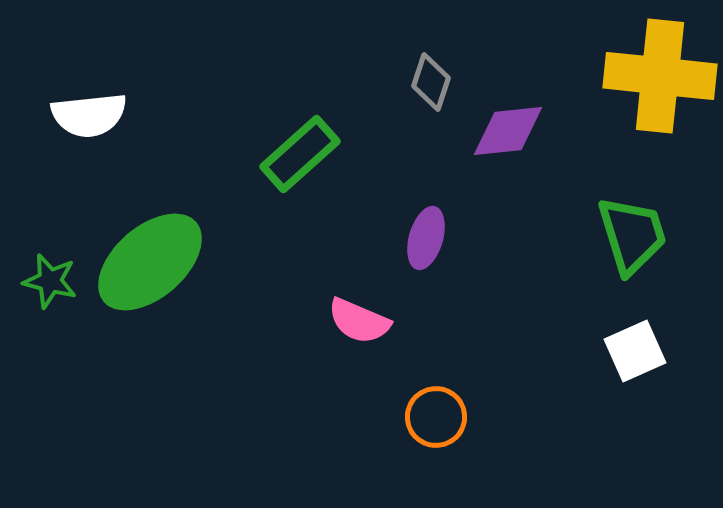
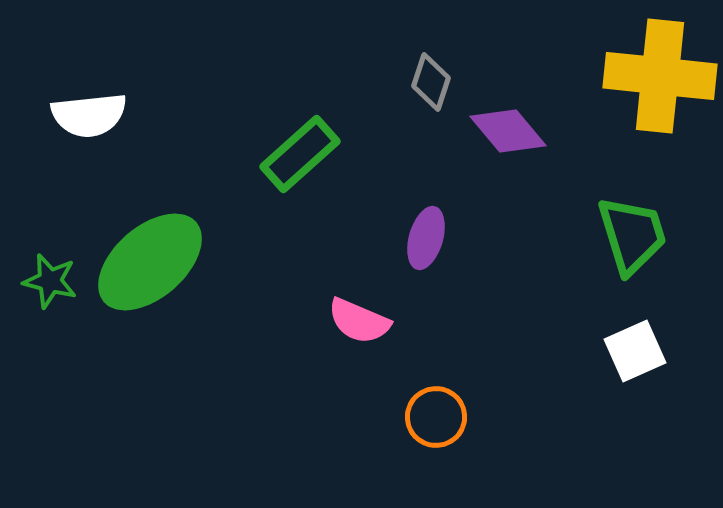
purple diamond: rotated 56 degrees clockwise
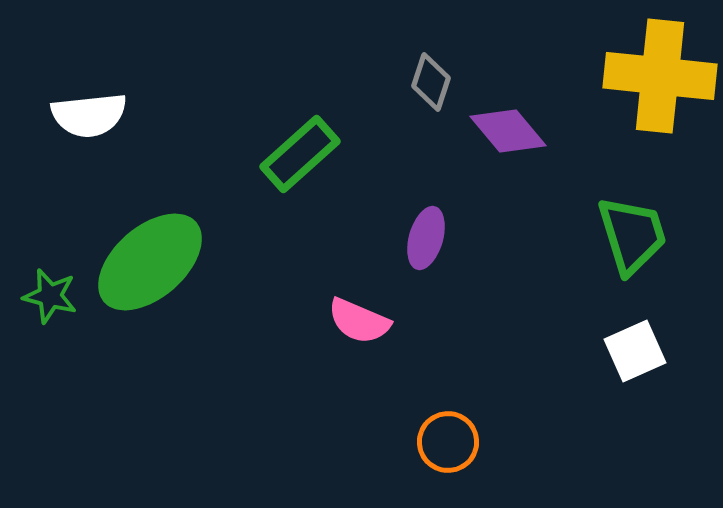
green star: moved 15 px down
orange circle: moved 12 px right, 25 px down
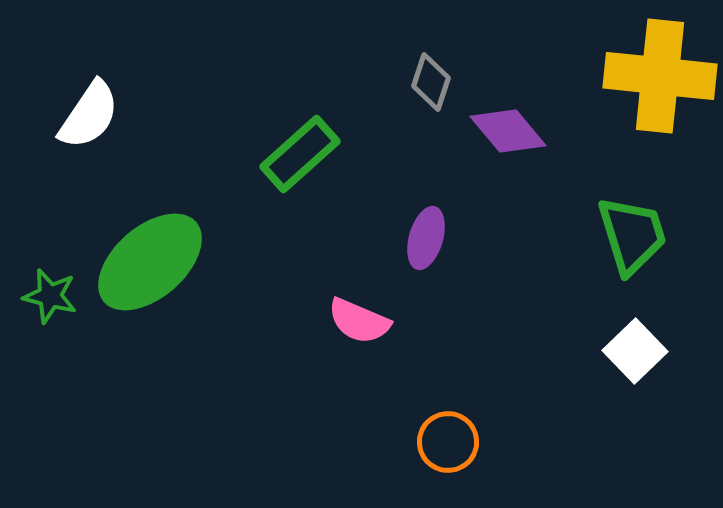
white semicircle: rotated 50 degrees counterclockwise
white square: rotated 20 degrees counterclockwise
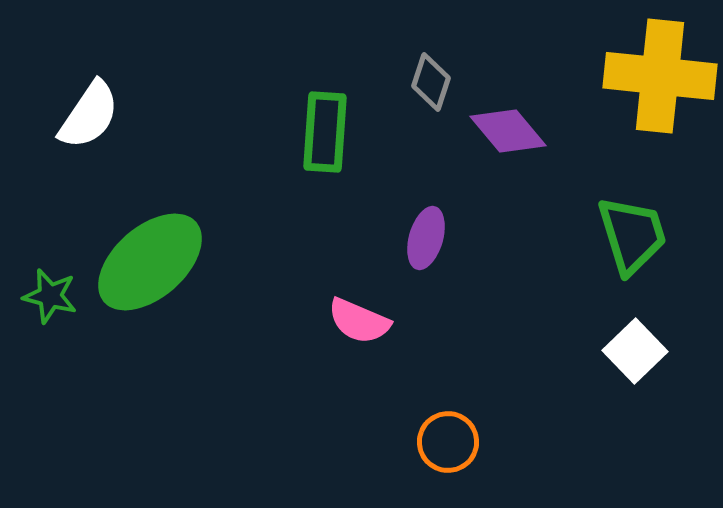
green rectangle: moved 25 px right, 22 px up; rotated 44 degrees counterclockwise
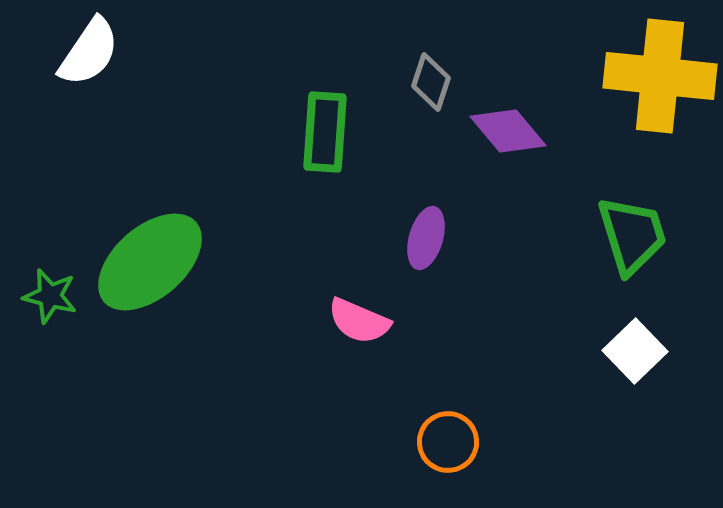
white semicircle: moved 63 px up
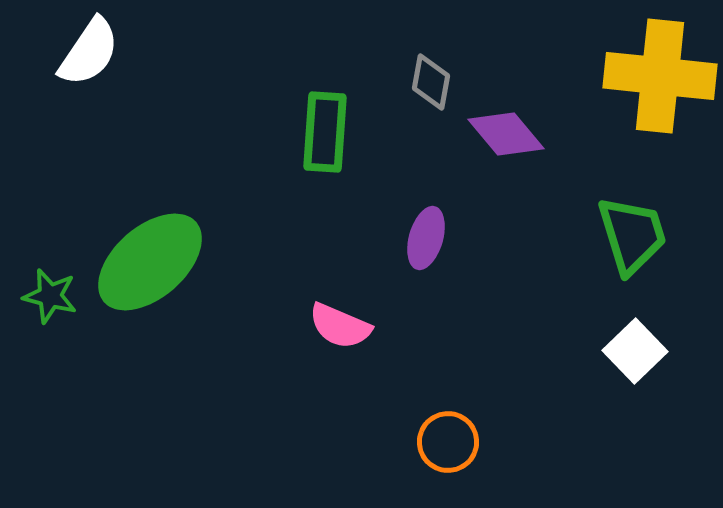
gray diamond: rotated 8 degrees counterclockwise
purple diamond: moved 2 px left, 3 px down
pink semicircle: moved 19 px left, 5 px down
